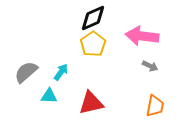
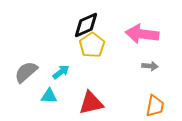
black diamond: moved 7 px left, 7 px down
pink arrow: moved 2 px up
yellow pentagon: moved 1 px left, 1 px down
gray arrow: rotated 21 degrees counterclockwise
cyan arrow: rotated 18 degrees clockwise
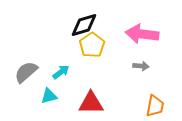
black diamond: moved 2 px left; rotated 8 degrees clockwise
gray arrow: moved 9 px left
cyan triangle: rotated 18 degrees counterclockwise
red triangle: rotated 12 degrees clockwise
